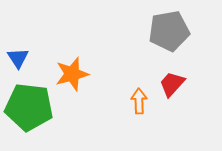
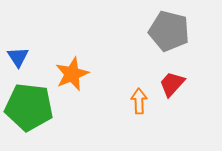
gray pentagon: rotated 24 degrees clockwise
blue triangle: moved 1 px up
orange star: rotated 8 degrees counterclockwise
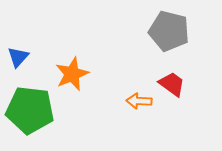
blue triangle: rotated 15 degrees clockwise
red trapezoid: rotated 84 degrees clockwise
orange arrow: rotated 85 degrees counterclockwise
green pentagon: moved 1 px right, 3 px down
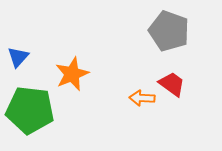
gray pentagon: rotated 6 degrees clockwise
orange arrow: moved 3 px right, 3 px up
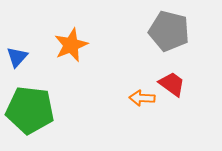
gray pentagon: rotated 6 degrees counterclockwise
blue triangle: moved 1 px left
orange star: moved 1 px left, 29 px up
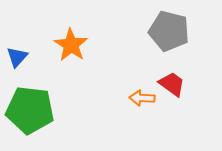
orange star: rotated 16 degrees counterclockwise
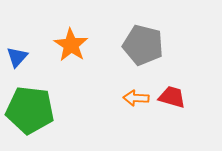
gray pentagon: moved 26 px left, 14 px down
red trapezoid: moved 13 px down; rotated 20 degrees counterclockwise
orange arrow: moved 6 px left
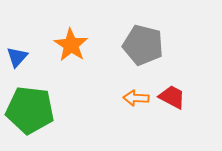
red trapezoid: rotated 12 degrees clockwise
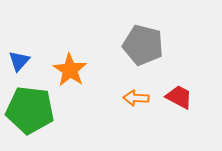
orange star: moved 1 px left, 25 px down
blue triangle: moved 2 px right, 4 px down
red trapezoid: moved 7 px right
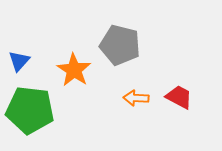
gray pentagon: moved 23 px left
orange star: moved 4 px right
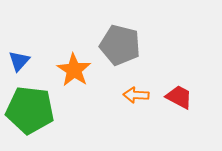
orange arrow: moved 3 px up
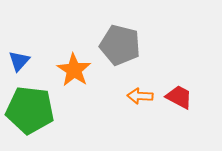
orange arrow: moved 4 px right, 1 px down
